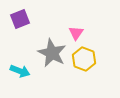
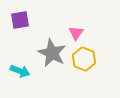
purple square: moved 1 px down; rotated 12 degrees clockwise
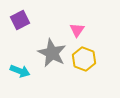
purple square: rotated 18 degrees counterclockwise
pink triangle: moved 1 px right, 3 px up
